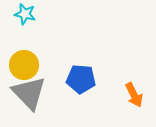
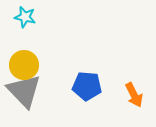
cyan star: moved 3 px down
blue pentagon: moved 6 px right, 7 px down
gray triangle: moved 5 px left, 2 px up
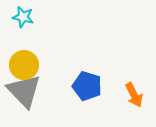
cyan star: moved 2 px left
blue pentagon: rotated 12 degrees clockwise
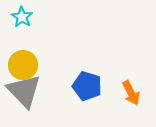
cyan star: moved 1 px left; rotated 20 degrees clockwise
yellow circle: moved 1 px left
orange arrow: moved 3 px left, 2 px up
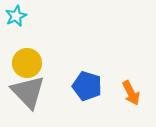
cyan star: moved 6 px left, 1 px up; rotated 15 degrees clockwise
yellow circle: moved 4 px right, 2 px up
gray triangle: moved 4 px right, 1 px down
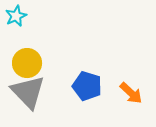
orange arrow: rotated 20 degrees counterclockwise
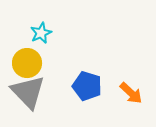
cyan star: moved 25 px right, 17 px down
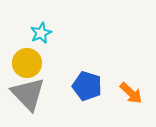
gray triangle: moved 2 px down
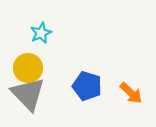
yellow circle: moved 1 px right, 5 px down
